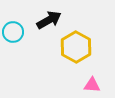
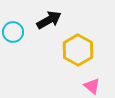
yellow hexagon: moved 2 px right, 3 px down
pink triangle: moved 1 px down; rotated 36 degrees clockwise
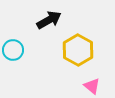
cyan circle: moved 18 px down
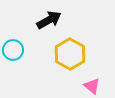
yellow hexagon: moved 8 px left, 4 px down
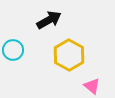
yellow hexagon: moved 1 px left, 1 px down
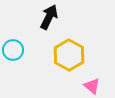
black arrow: moved 3 px up; rotated 35 degrees counterclockwise
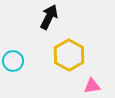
cyan circle: moved 11 px down
pink triangle: rotated 48 degrees counterclockwise
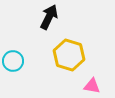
yellow hexagon: rotated 12 degrees counterclockwise
pink triangle: rotated 18 degrees clockwise
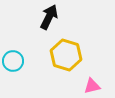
yellow hexagon: moved 3 px left
pink triangle: rotated 24 degrees counterclockwise
